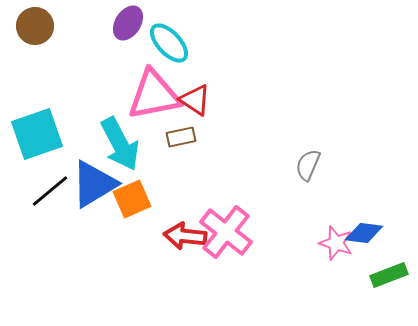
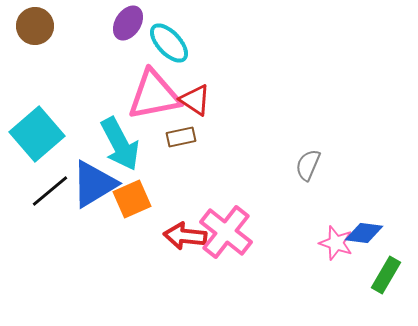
cyan square: rotated 22 degrees counterclockwise
green rectangle: moved 3 px left; rotated 39 degrees counterclockwise
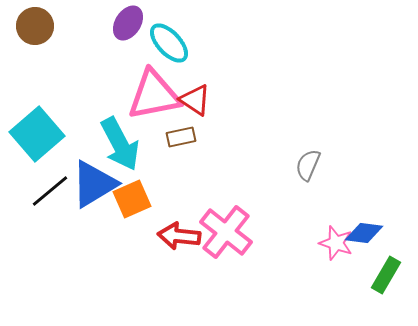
red arrow: moved 6 px left
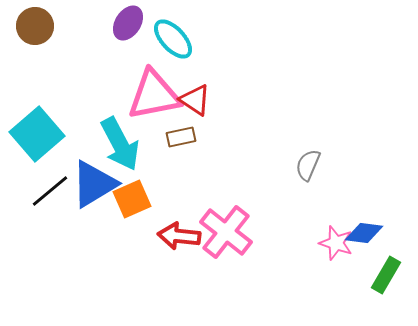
cyan ellipse: moved 4 px right, 4 px up
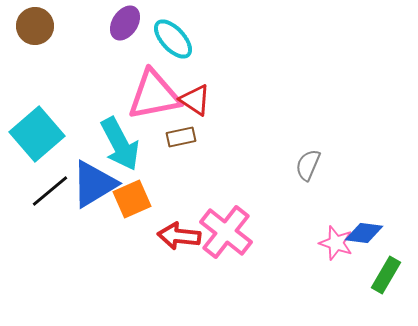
purple ellipse: moved 3 px left
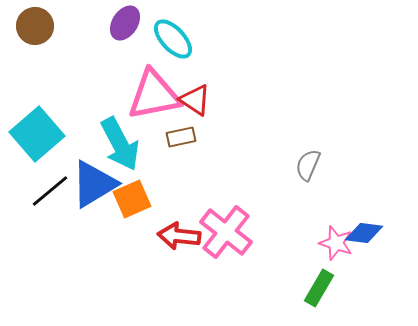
green rectangle: moved 67 px left, 13 px down
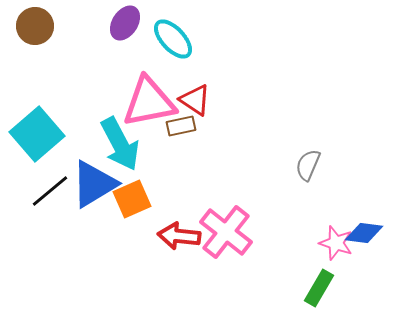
pink triangle: moved 5 px left, 7 px down
brown rectangle: moved 11 px up
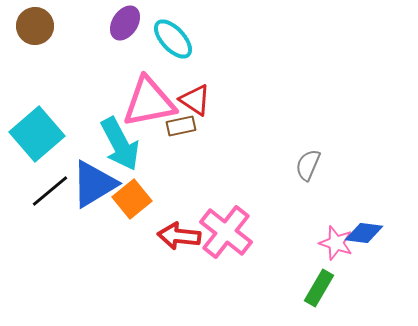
orange square: rotated 15 degrees counterclockwise
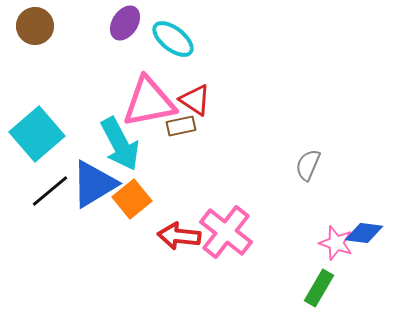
cyan ellipse: rotated 9 degrees counterclockwise
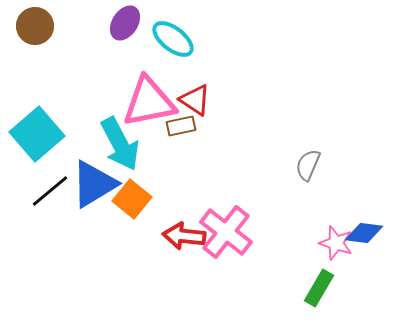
orange square: rotated 12 degrees counterclockwise
red arrow: moved 5 px right
